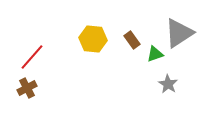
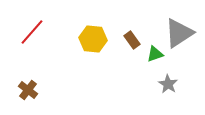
red line: moved 25 px up
brown cross: moved 1 px right, 2 px down; rotated 24 degrees counterclockwise
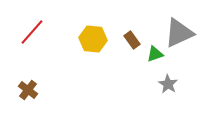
gray triangle: rotated 8 degrees clockwise
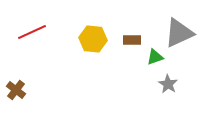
red line: rotated 24 degrees clockwise
brown rectangle: rotated 54 degrees counterclockwise
green triangle: moved 3 px down
brown cross: moved 12 px left
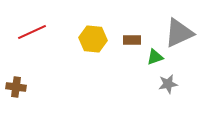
gray star: rotated 30 degrees clockwise
brown cross: moved 3 px up; rotated 30 degrees counterclockwise
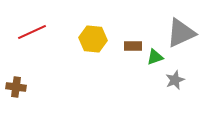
gray triangle: moved 2 px right
brown rectangle: moved 1 px right, 6 px down
gray star: moved 7 px right, 4 px up; rotated 12 degrees counterclockwise
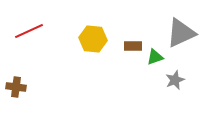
red line: moved 3 px left, 1 px up
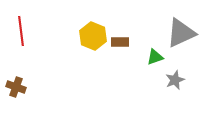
red line: moved 8 px left; rotated 72 degrees counterclockwise
yellow hexagon: moved 3 px up; rotated 16 degrees clockwise
brown rectangle: moved 13 px left, 4 px up
brown cross: rotated 12 degrees clockwise
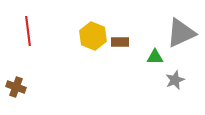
red line: moved 7 px right
green triangle: rotated 18 degrees clockwise
